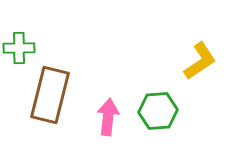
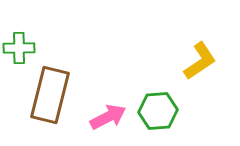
pink arrow: rotated 57 degrees clockwise
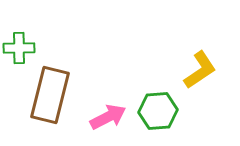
yellow L-shape: moved 9 px down
